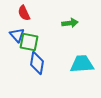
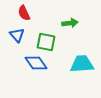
green square: moved 17 px right
blue diamond: moved 1 px left; rotated 45 degrees counterclockwise
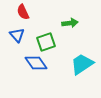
red semicircle: moved 1 px left, 1 px up
green square: rotated 30 degrees counterclockwise
cyan trapezoid: rotated 30 degrees counterclockwise
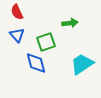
red semicircle: moved 6 px left
blue diamond: rotated 20 degrees clockwise
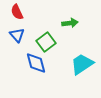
green square: rotated 18 degrees counterclockwise
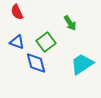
green arrow: rotated 63 degrees clockwise
blue triangle: moved 7 px down; rotated 28 degrees counterclockwise
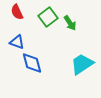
green square: moved 2 px right, 25 px up
blue diamond: moved 4 px left
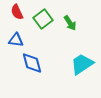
green square: moved 5 px left, 2 px down
blue triangle: moved 1 px left, 2 px up; rotated 14 degrees counterclockwise
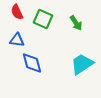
green square: rotated 30 degrees counterclockwise
green arrow: moved 6 px right
blue triangle: moved 1 px right
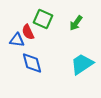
red semicircle: moved 11 px right, 20 px down
green arrow: rotated 70 degrees clockwise
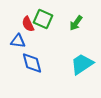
red semicircle: moved 8 px up
blue triangle: moved 1 px right, 1 px down
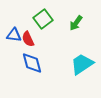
green square: rotated 30 degrees clockwise
red semicircle: moved 15 px down
blue triangle: moved 4 px left, 6 px up
